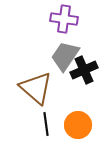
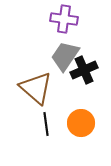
orange circle: moved 3 px right, 2 px up
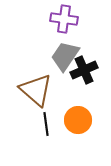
brown triangle: moved 2 px down
orange circle: moved 3 px left, 3 px up
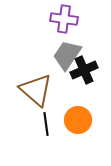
gray trapezoid: moved 2 px right, 1 px up
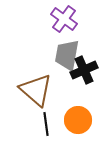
purple cross: rotated 28 degrees clockwise
gray trapezoid: rotated 24 degrees counterclockwise
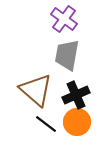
black cross: moved 8 px left, 25 px down
orange circle: moved 1 px left, 2 px down
black line: rotated 45 degrees counterclockwise
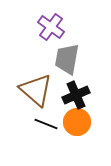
purple cross: moved 13 px left, 8 px down
gray trapezoid: moved 4 px down
black line: rotated 15 degrees counterclockwise
